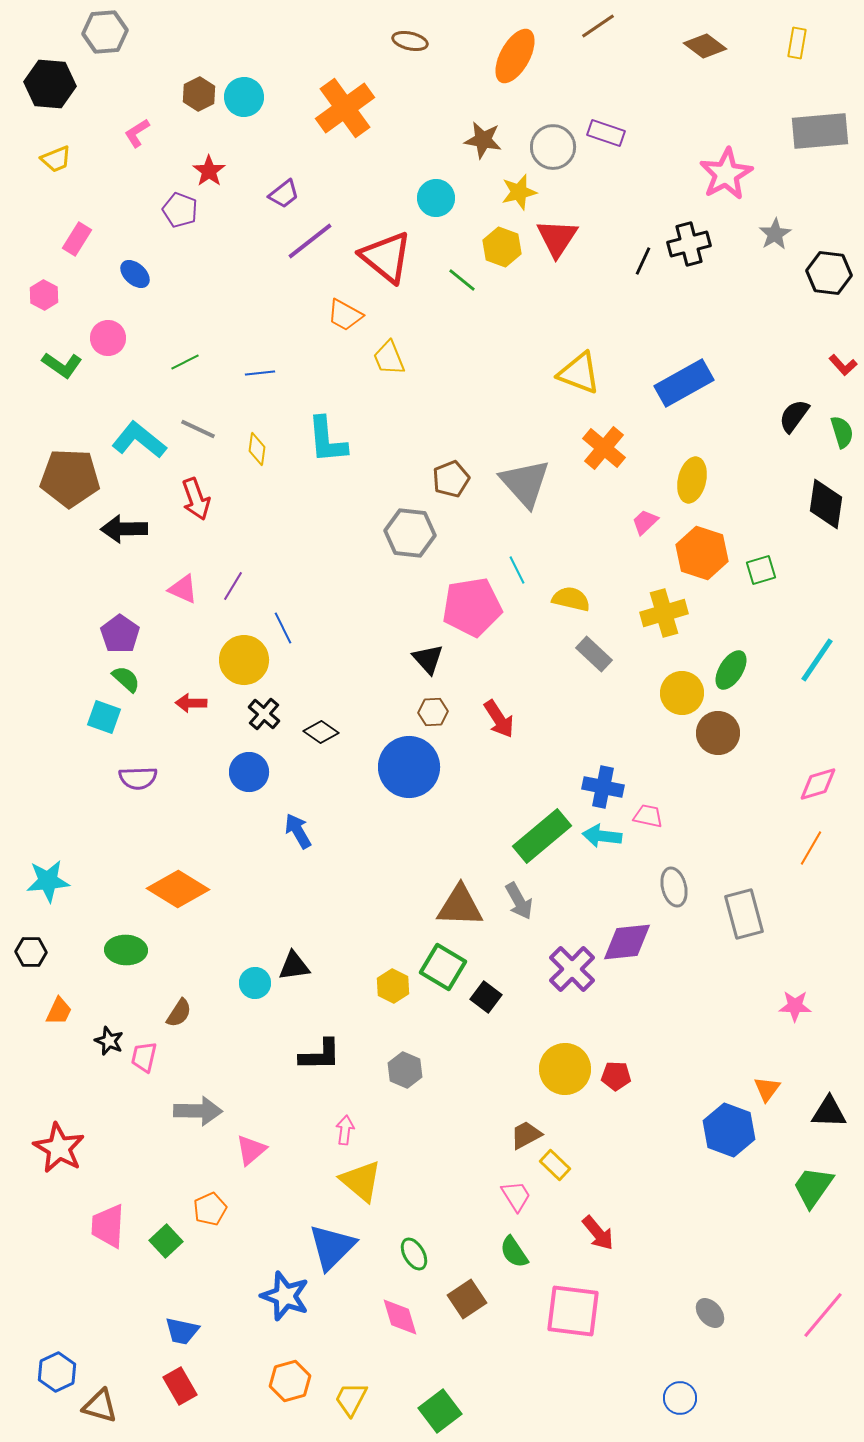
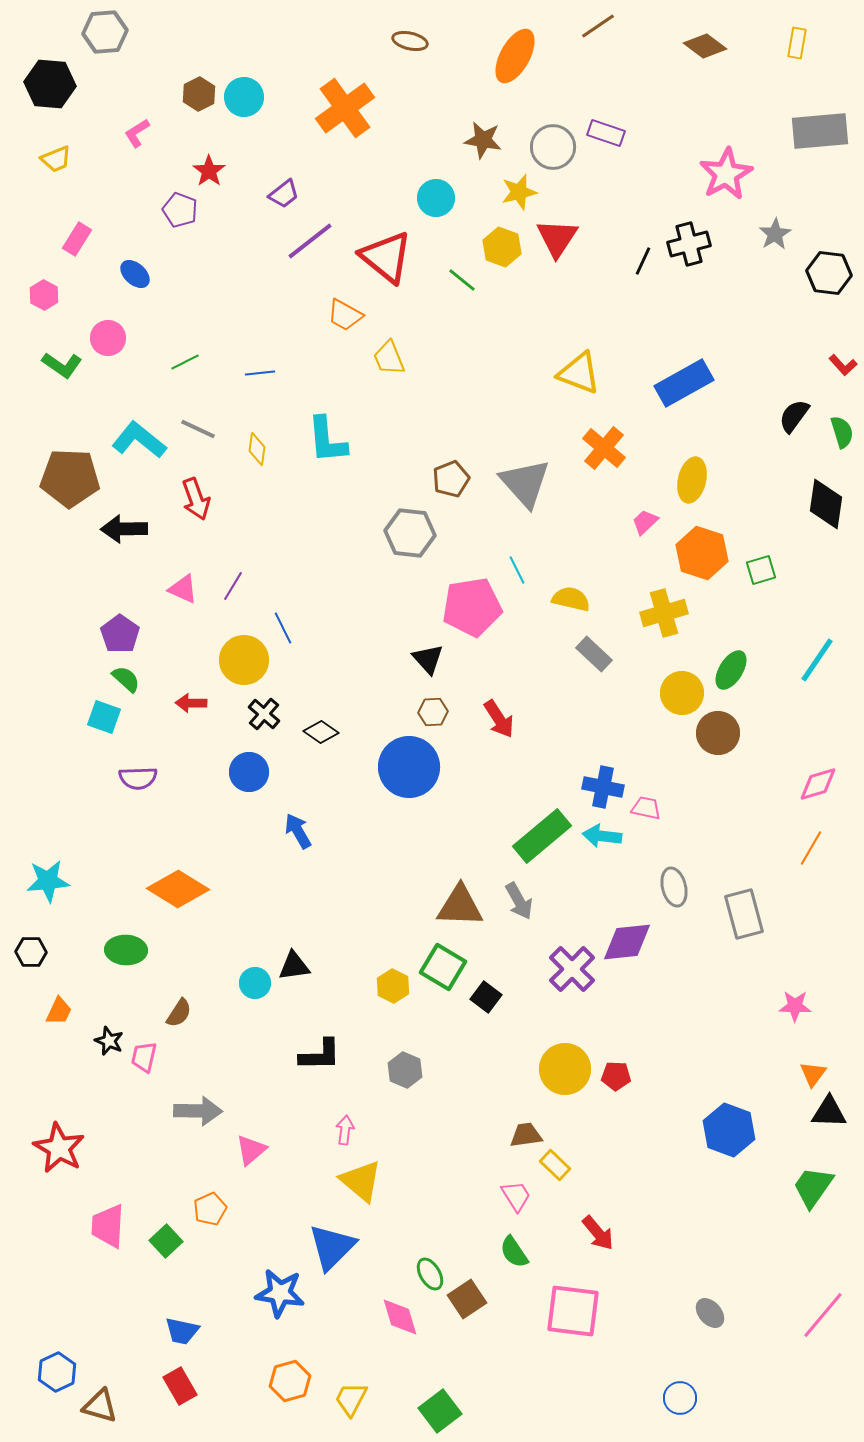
pink trapezoid at (648, 816): moved 2 px left, 8 px up
orange triangle at (767, 1089): moved 46 px right, 15 px up
brown trapezoid at (526, 1135): rotated 20 degrees clockwise
green ellipse at (414, 1254): moved 16 px right, 20 px down
blue star at (285, 1296): moved 5 px left, 3 px up; rotated 12 degrees counterclockwise
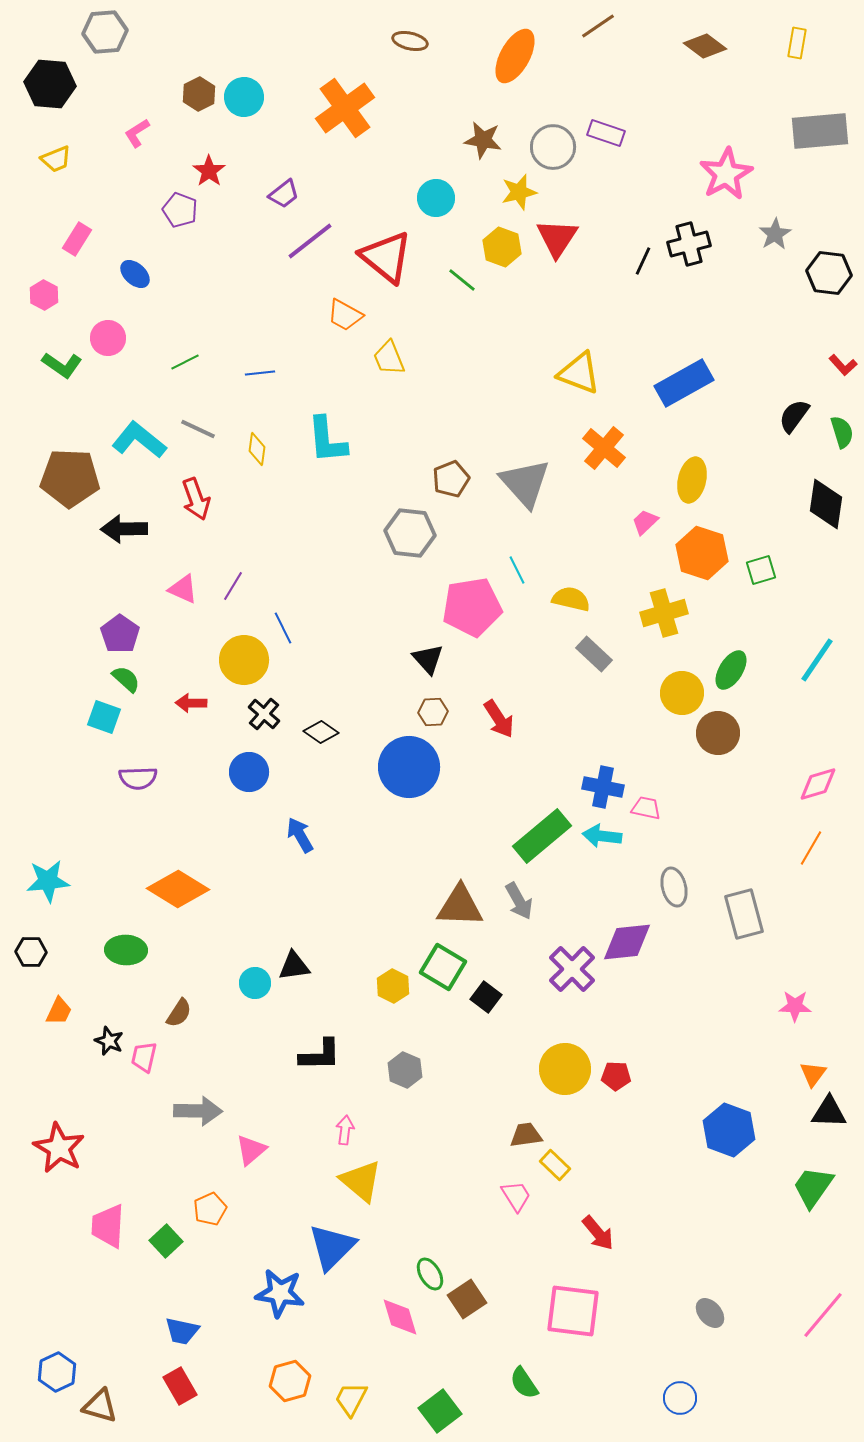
blue arrow at (298, 831): moved 2 px right, 4 px down
green semicircle at (514, 1252): moved 10 px right, 131 px down
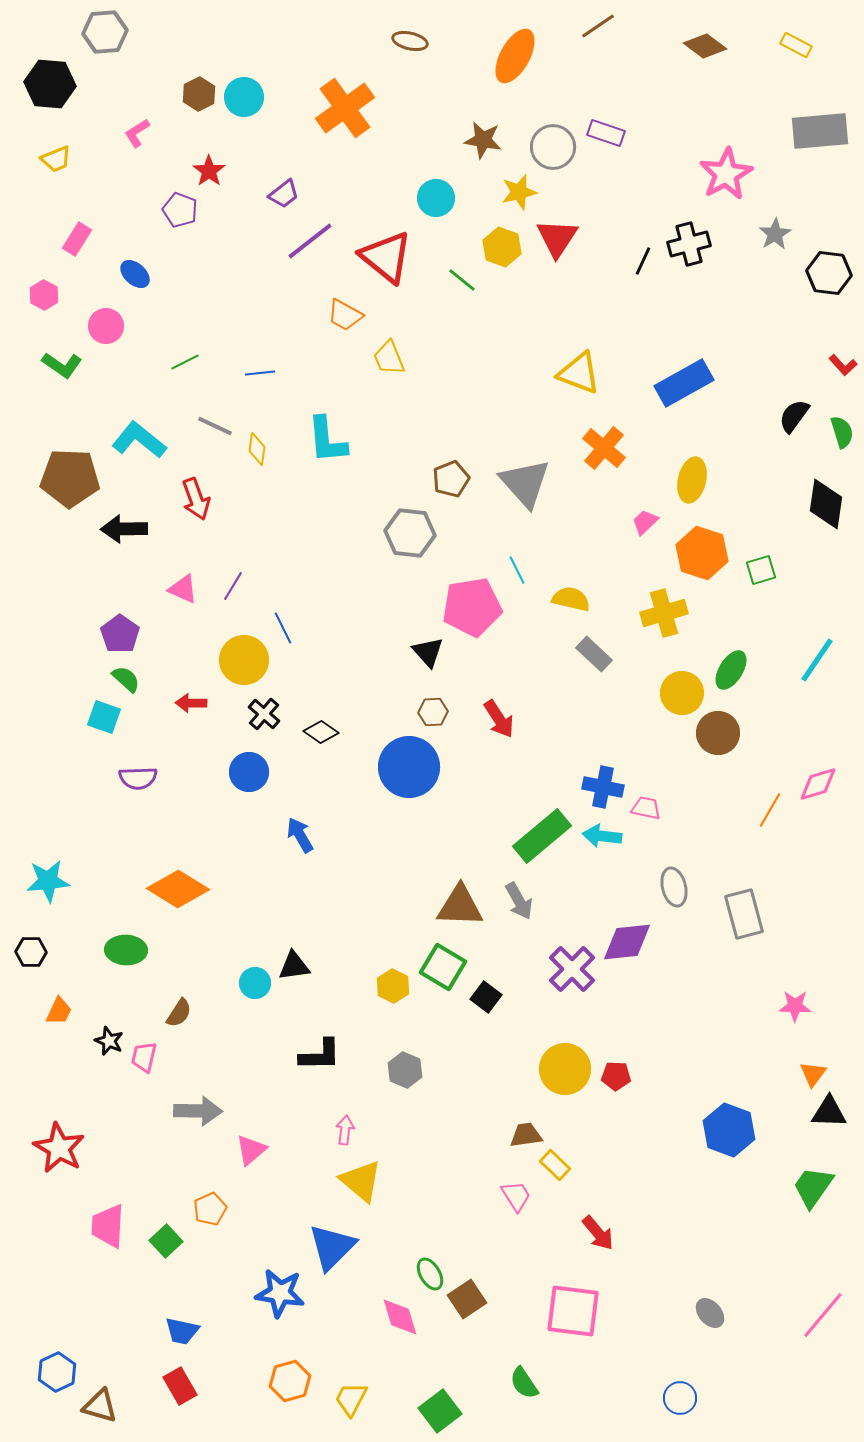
yellow rectangle at (797, 43): moved 1 px left, 2 px down; rotated 72 degrees counterclockwise
pink circle at (108, 338): moved 2 px left, 12 px up
gray line at (198, 429): moved 17 px right, 3 px up
black triangle at (428, 659): moved 7 px up
orange line at (811, 848): moved 41 px left, 38 px up
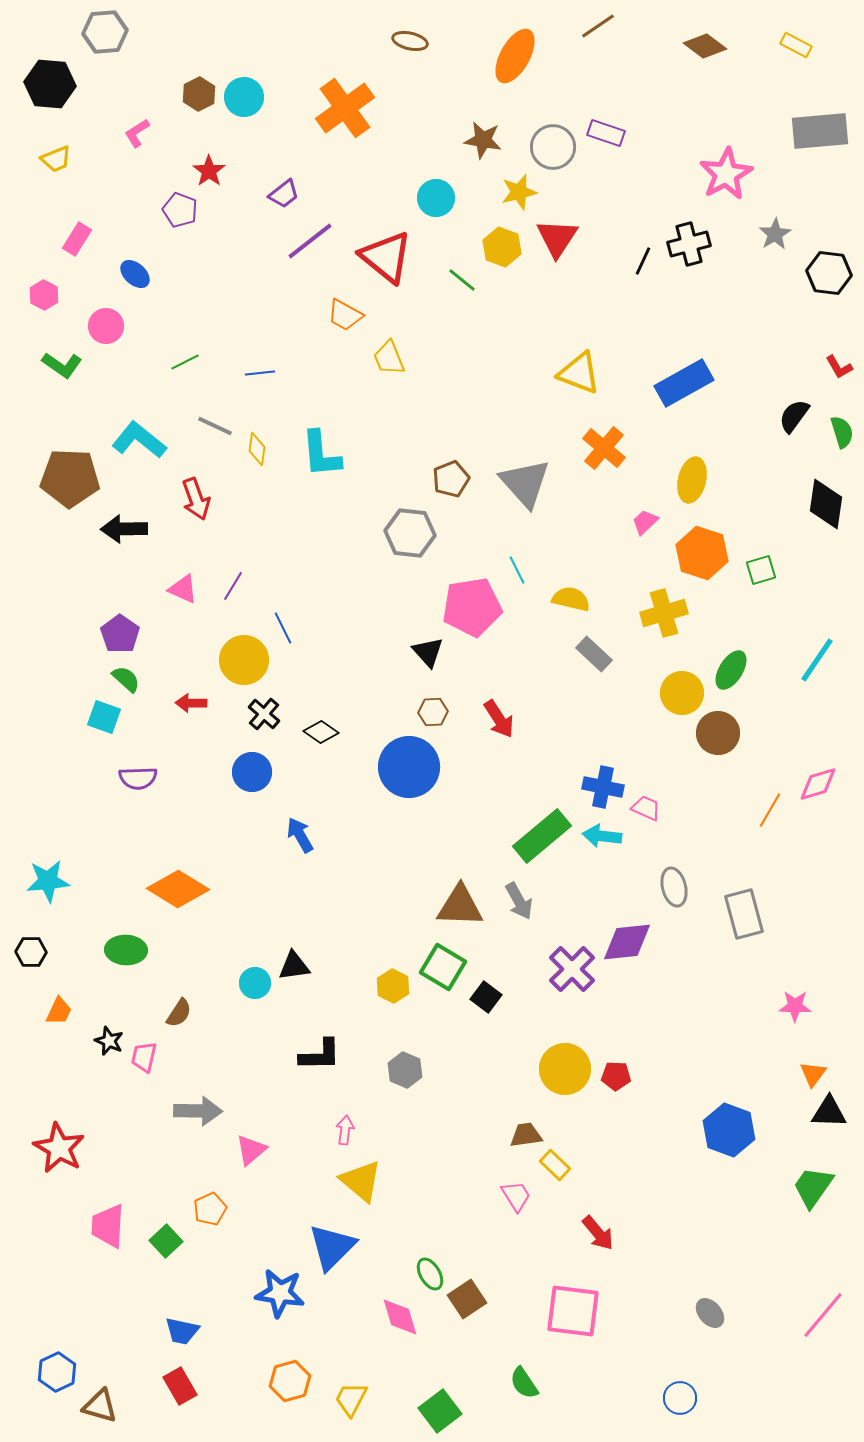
red L-shape at (843, 365): moved 4 px left, 2 px down; rotated 12 degrees clockwise
cyan L-shape at (327, 440): moved 6 px left, 14 px down
blue circle at (249, 772): moved 3 px right
pink trapezoid at (646, 808): rotated 12 degrees clockwise
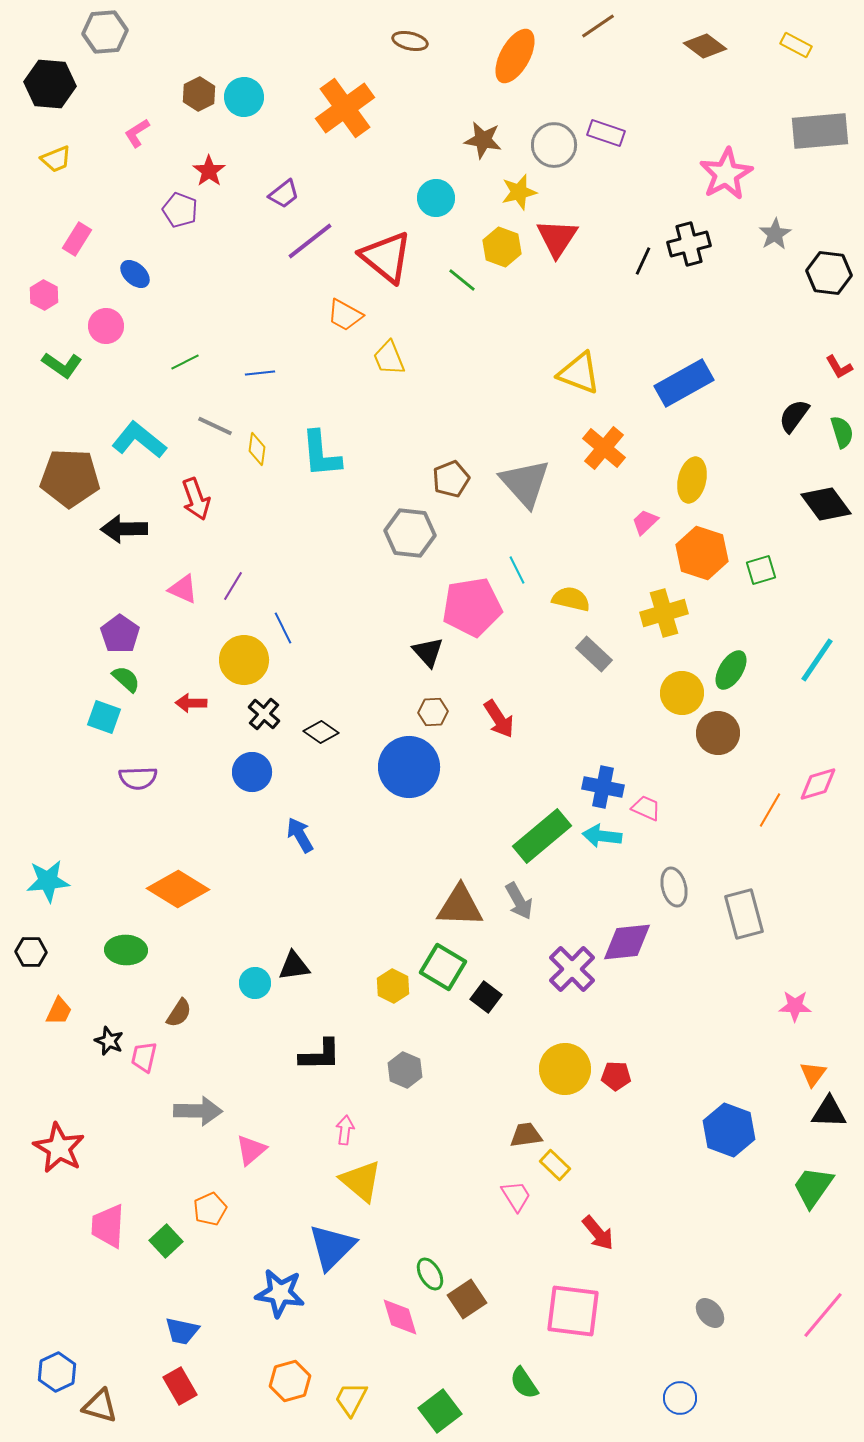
gray circle at (553, 147): moved 1 px right, 2 px up
black diamond at (826, 504): rotated 45 degrees counterclockwise
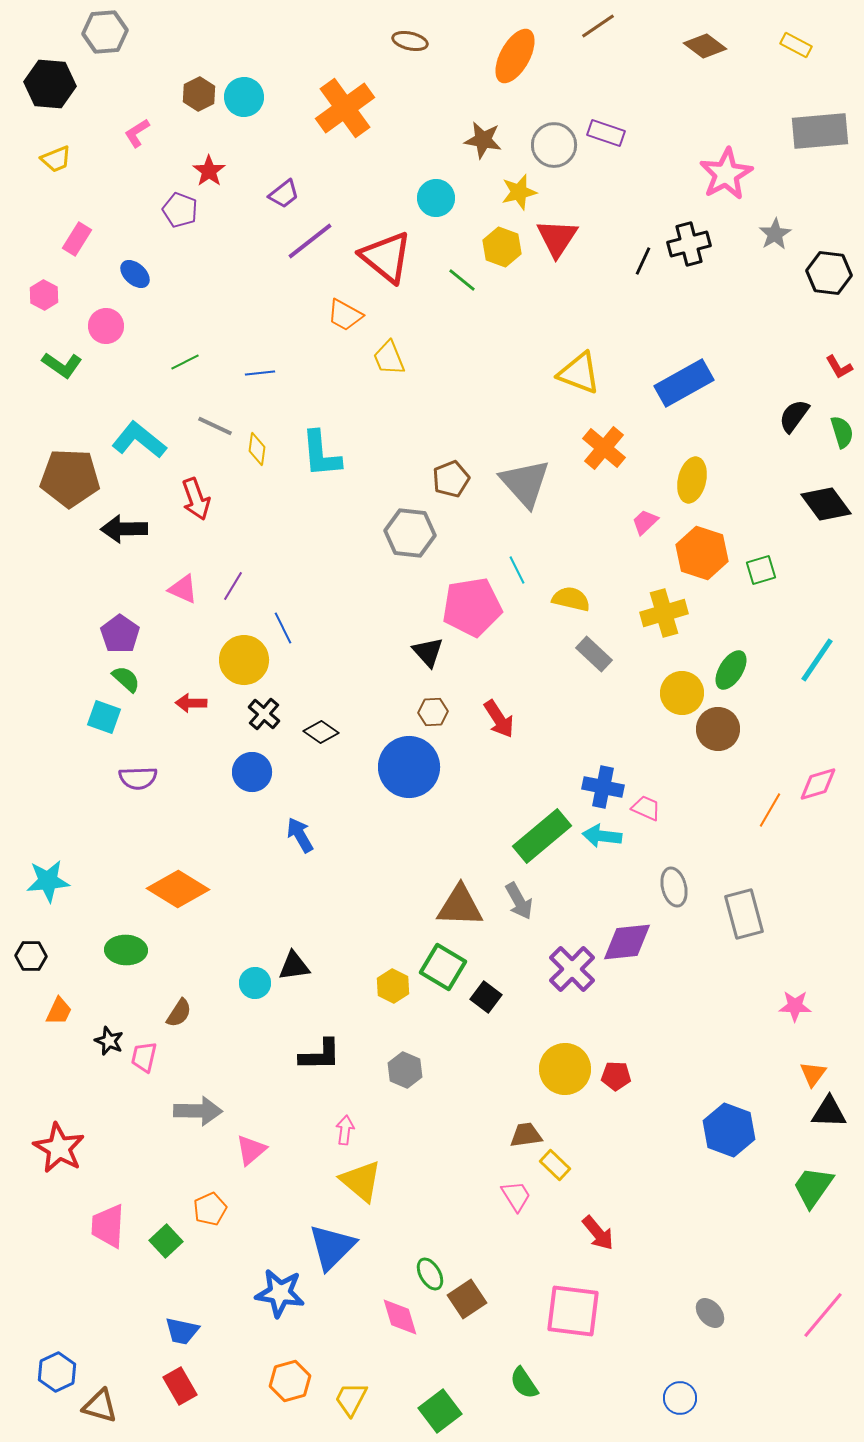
brown circle at (718, 733): moved 4 px up
black hexagon at (31, 952): moved 4 px down
